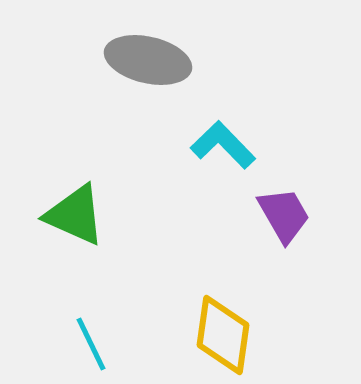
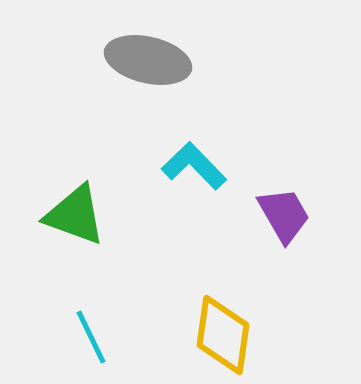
cyan L-shape: moved 29 px left, 21 px down
green triangle: rotated 4 degrees counterclockwise
cyan line: moved 7 px up
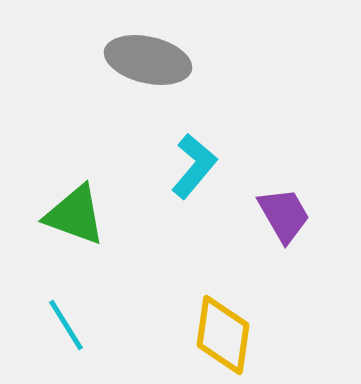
cyan L-shape: rotated 84 degrees clockwise
cyan line: moved 25 px left, 12 px up; rotated 6 degrees counterclockwise
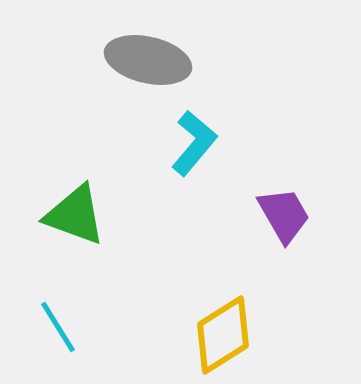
cyan L-shape: moved 23 px up
cyan line: moved 8 px left, 2 px down
yellow diamond: rotated 50 degrees clockwise
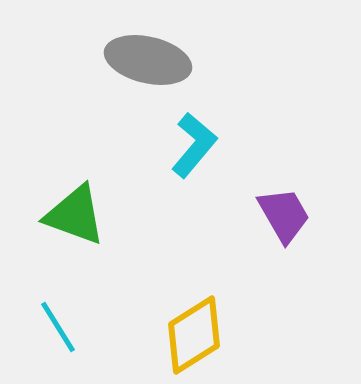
cyan L-shape: moved 2 px down
yellow diamond: moved 29 px left
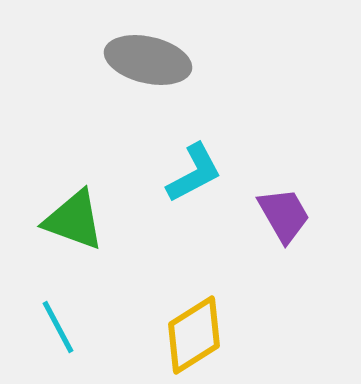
cyan L-shape: moved 28 px down; rotated 22 degrees clockwise
green triangle: moved 1 px left, 5 px down
cyan line: rotated 4 degrees clockwise
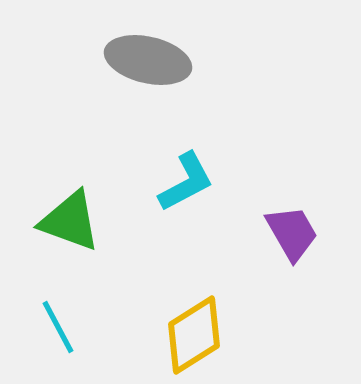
cyan L-shape: moved 8 px left, 9 px down
purple trapezoid: moved 8 px right, 18 px down
green triangle: moved 4 px left, 1 px down
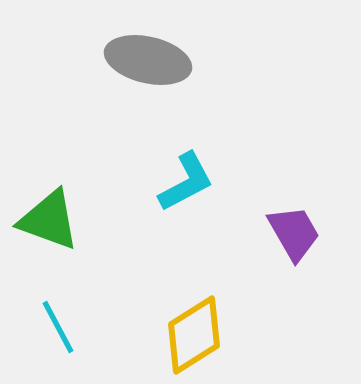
green triangle: moved 21 px left, 1 px up
purple trapezoid: moved 2 px right
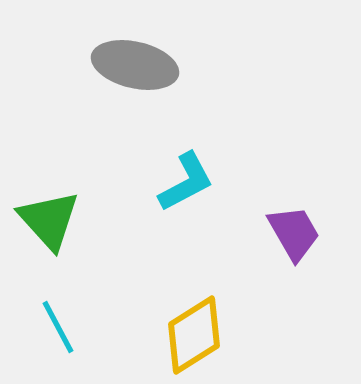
gray ellipse: moved 13 px left, 5 px down
green triangle: rotated 28 degrees clockwise
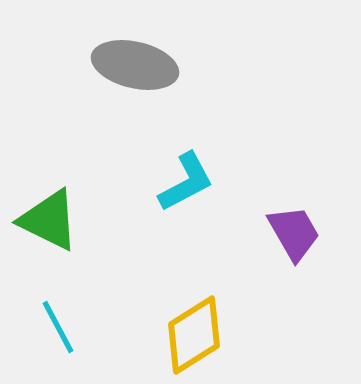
green triangle: rotated 22 degrees counterclockwise
